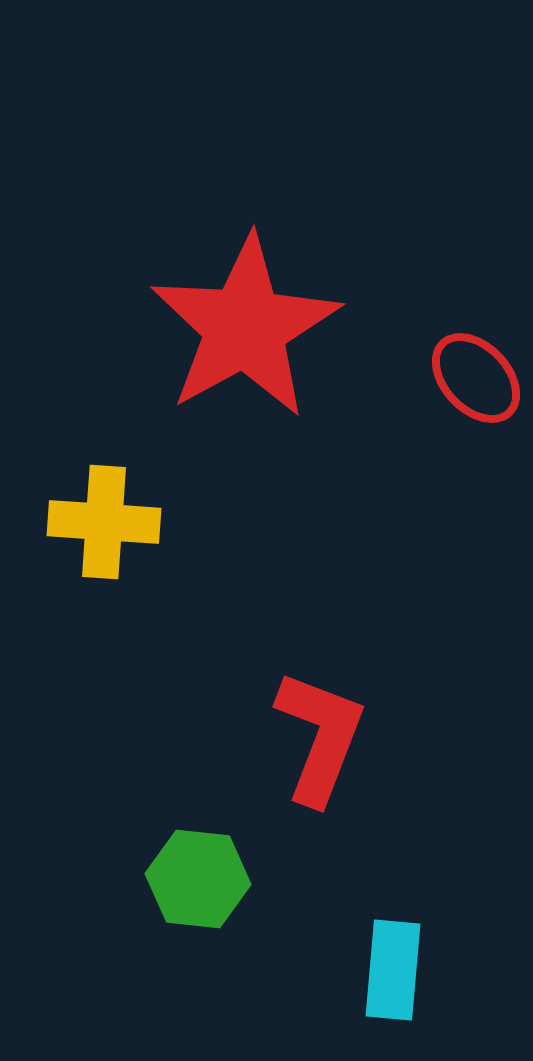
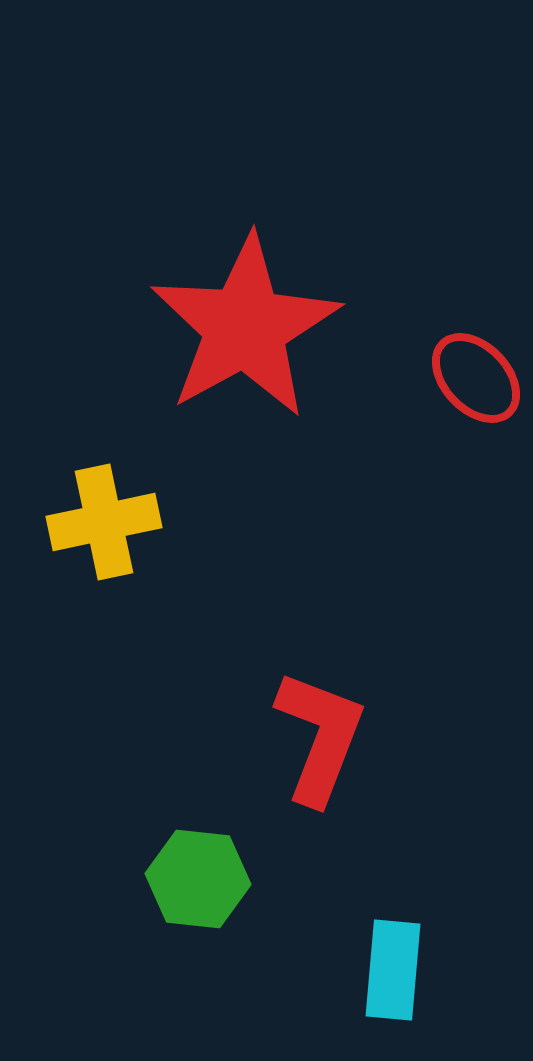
yellow cross: rotated 16 degrees counterclockwise
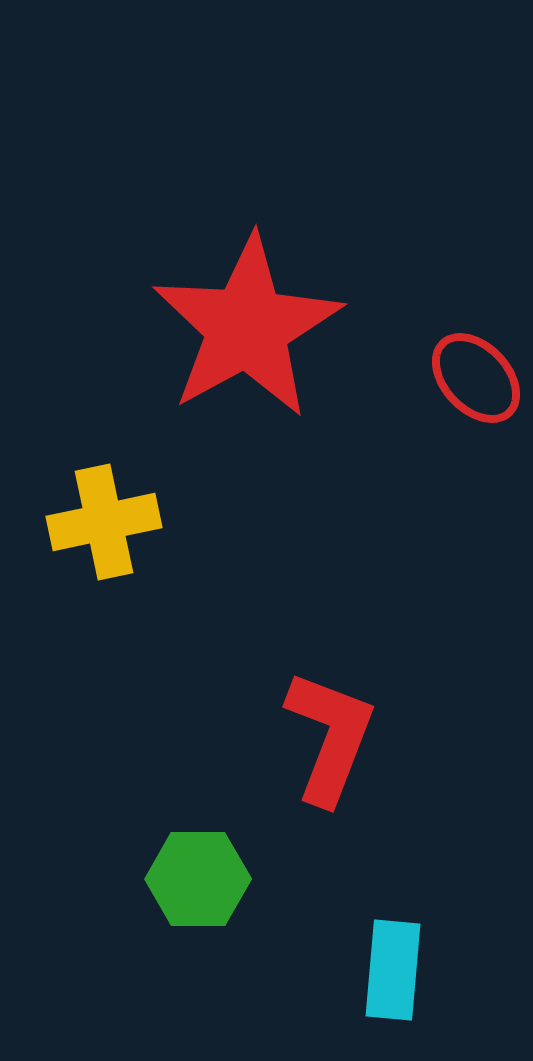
red star: moved 2 px right
red L-shape: moved 10 px right
green hexagon: rotated 6 degrees counterclockwise
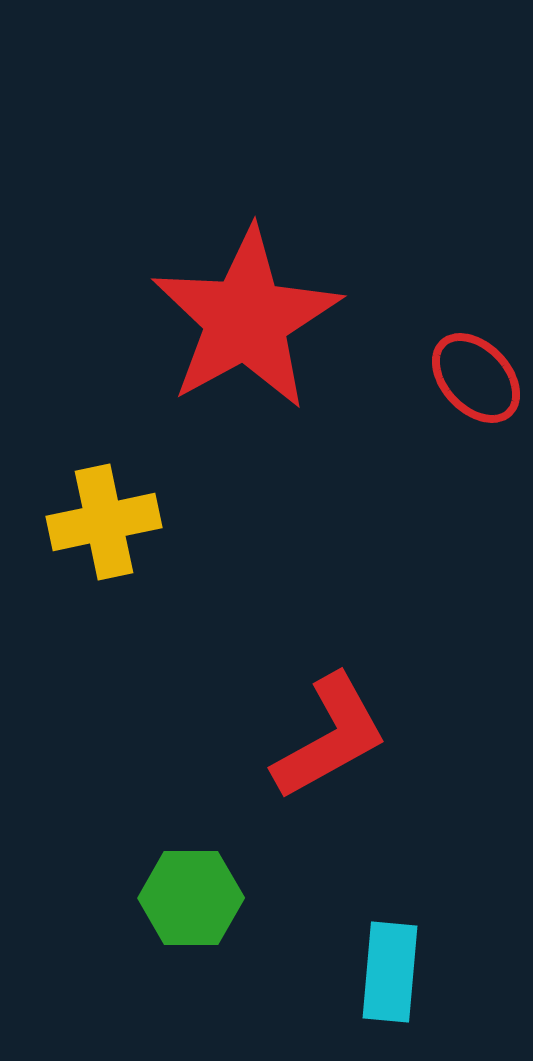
red star: moved 1 px left, 8 px up
red L-shape: rotated 40 degrees clockwise
green hexagon: moved 7 px left, 19 px down
cyan rectangle: moved 3 px left, 2 px down
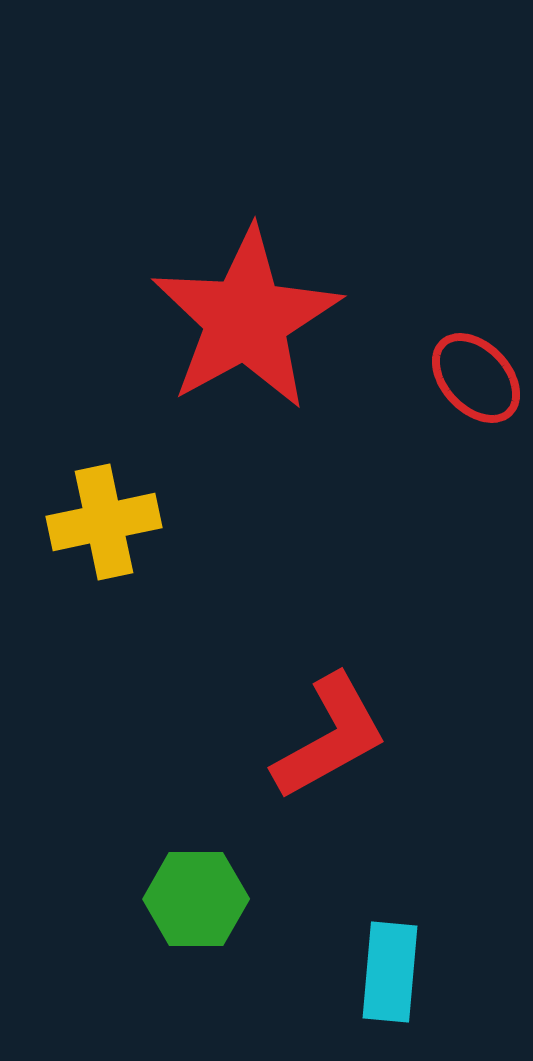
green hexagon: moved 5 px right, 1 px down
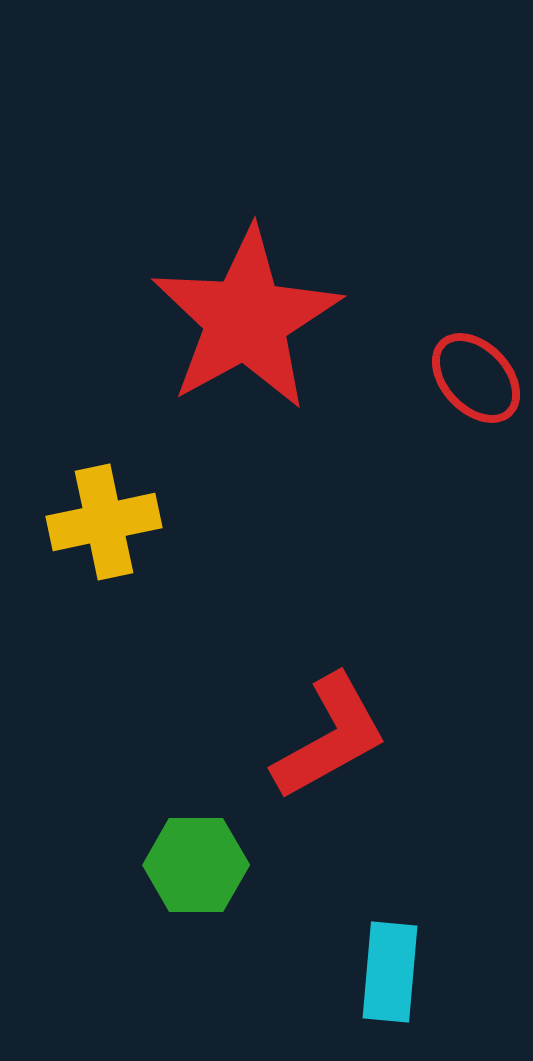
green hexagon: moved 34 px up
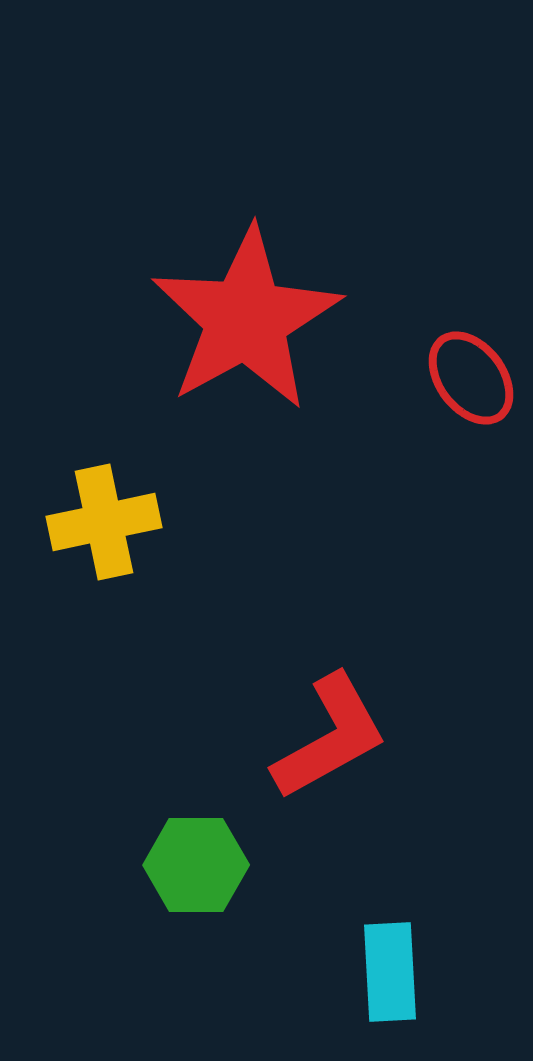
red ellipse: moved 5 px left; rotated 6 degrees clockwise
cyan rectangle: rotated 8 degrees counterclockwise
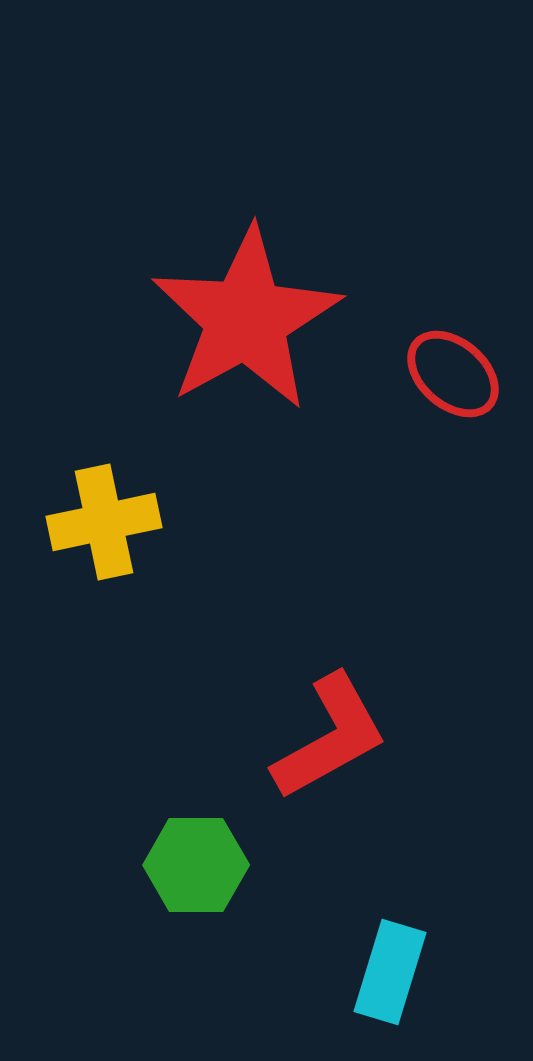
red ellipse: moved 18 px left, 4 px up; rotated 12 degrees counterclockwise
cyan rectangle: rotated 20 degrees clockwise
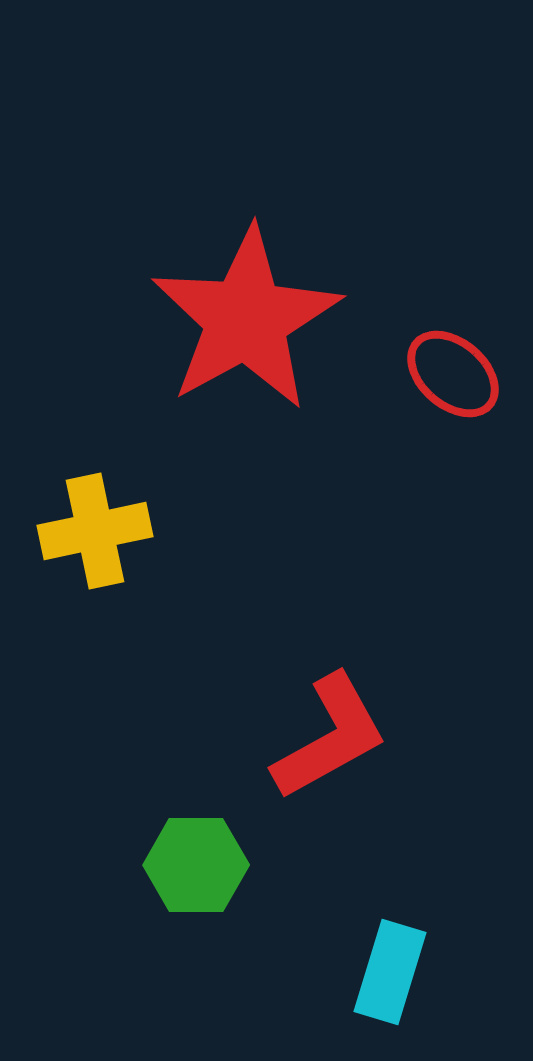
yellow cross: moved 9 px left, 9 px down
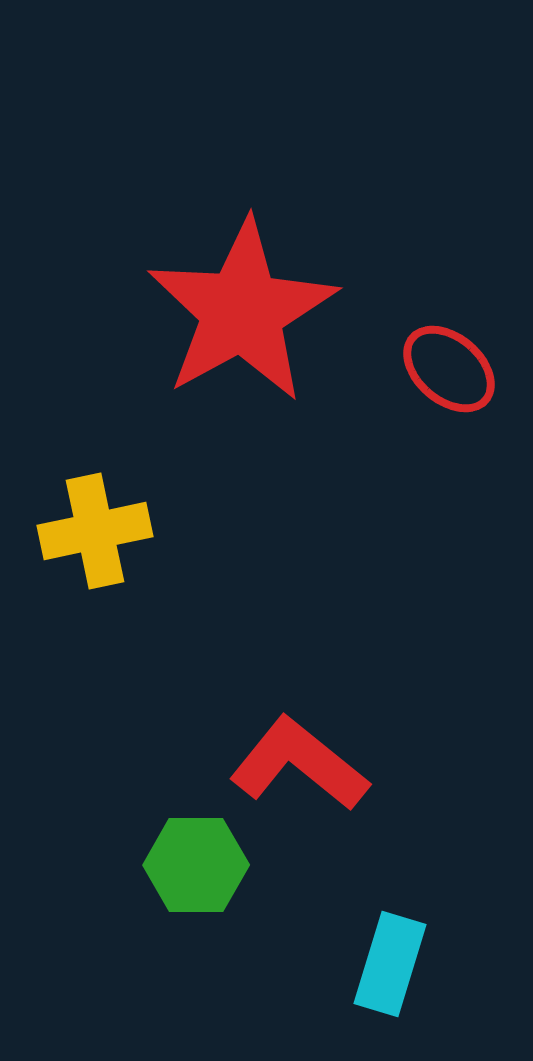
red star: moved 4 px left, 8 px up
red ellipse: moved 4 px left, 5 px up
red L-shape: moved 31 px left, 27 px down; rotated 112 degrees counterclockwise
cyan rectangle: moved 8 px up
